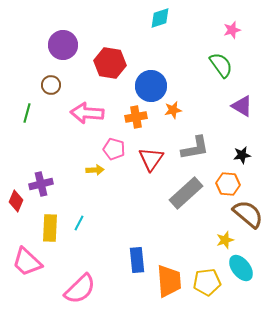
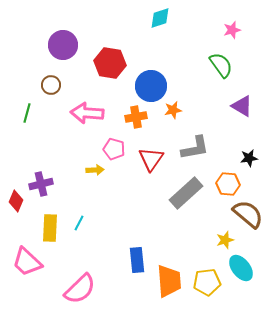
black star: moved 7 px right, 3 px down
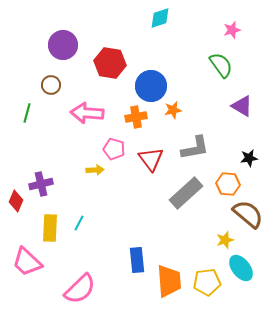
red triangle: rotated 12 degrees counterclockwise
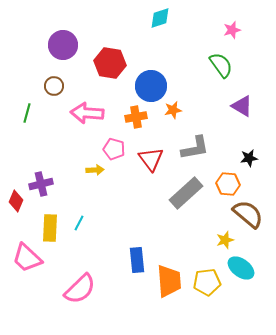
brown circle: moved 3 px right, 1 px down
pink trapezoid: moved 4 px up
cyan ellipse: rotated 16 degrees counterclockwise
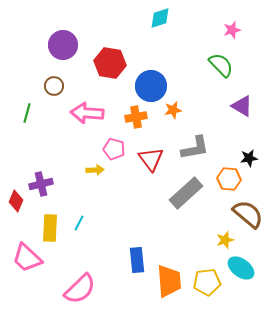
green semicircle: rotated 8 degrees counterclockwise
orange hexagon: moved 1 px right, 5 px up
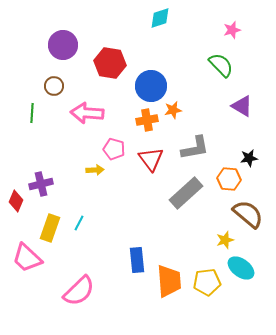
green line: moved 5 px right; rotated 12 degrees counterclockwise
orange cross: moved 11 px right, 3 px down
yellow rectangle: rotated 16 degrees clockwise
pink semicircle: moved 1 px left, 2 px down
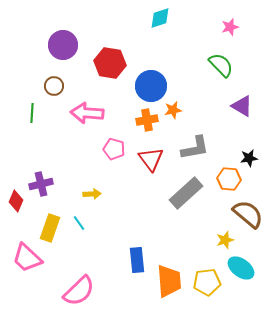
pink star: moved 2 px left, 3 px up
yellow arrow: moved 3 px left, 24 px down
cyan line: rotated 63 degrees counterclockwise
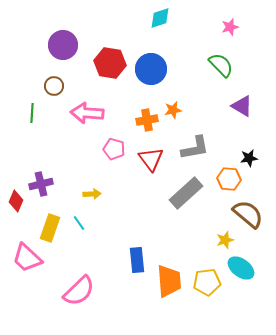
blue circle: moved 17 px up
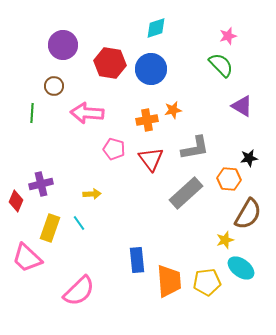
cyan diamond: moved 4 px left, 10 px down
pink star: moved 2 px left, 9 px down
brown semicircle: rotated 80 degrees clockwise
